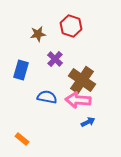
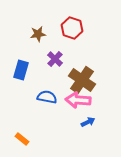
red hexagon: moved 1 px right, 2 px down
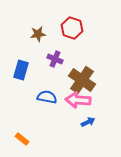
purple cross: rotated 21 degrees counterclockwise
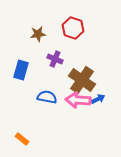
red hexagon: moved 1 px right
blue arrow: moved 10 px right, 23 px up
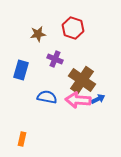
orange rectangle: rotated 64 degrees clockwise
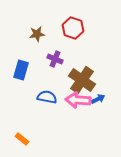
brown star: moved 1 px left
orange rectangle: rotated 64 degrees counterclockwise
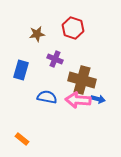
brown cross: rotated 20 degrees counterclockwise
blue arrow: rotated 40 degrees clockwise
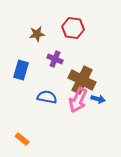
red hexagon: rotated 10 degrees counterclockwise
brown cross: rotated 12 degrees clockwise
pink arrow: rotated 70 degrees counterclockwise
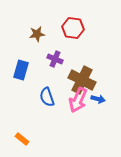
blue semicircle: rotated 120 degrees counterclockwise
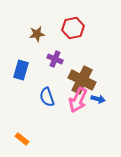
red hexagon: rotated 20 degrees counterclockwise
